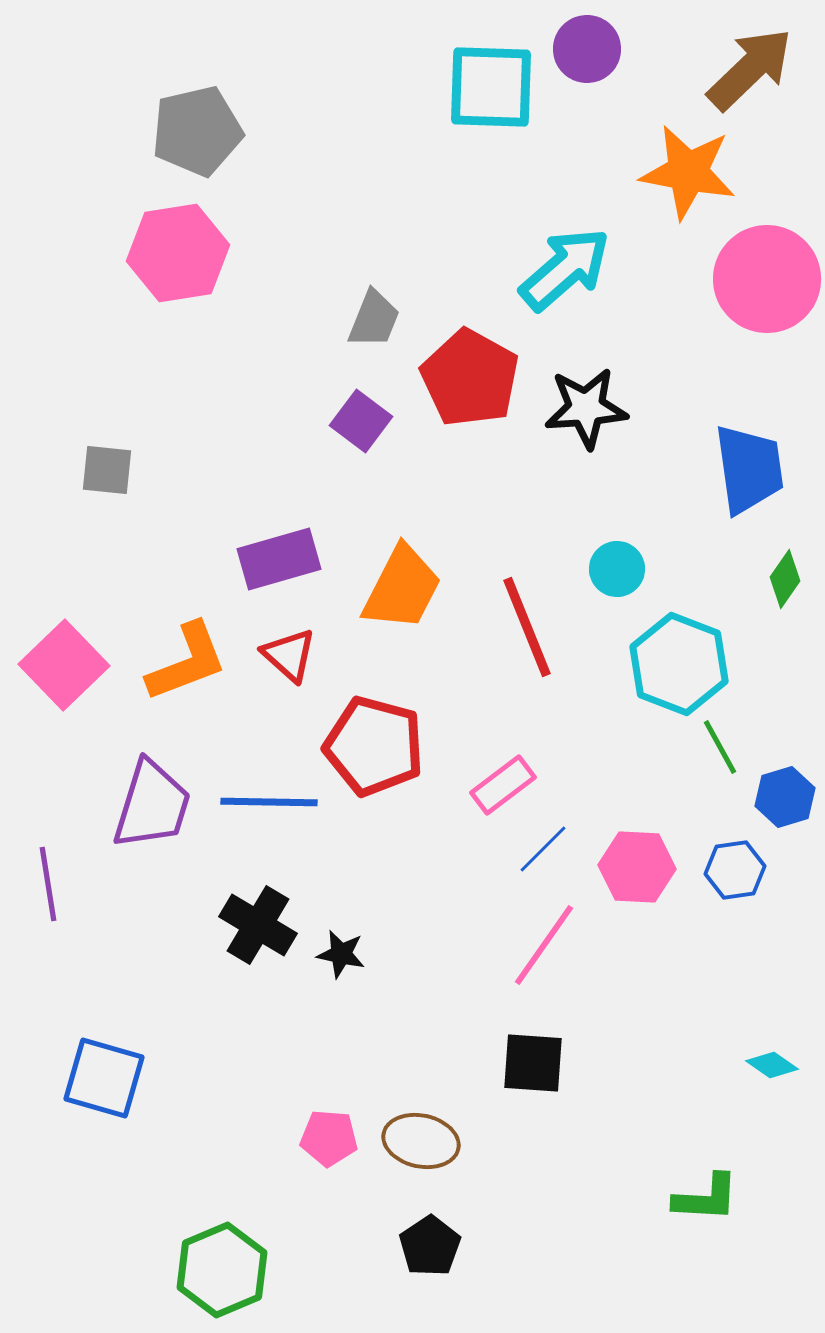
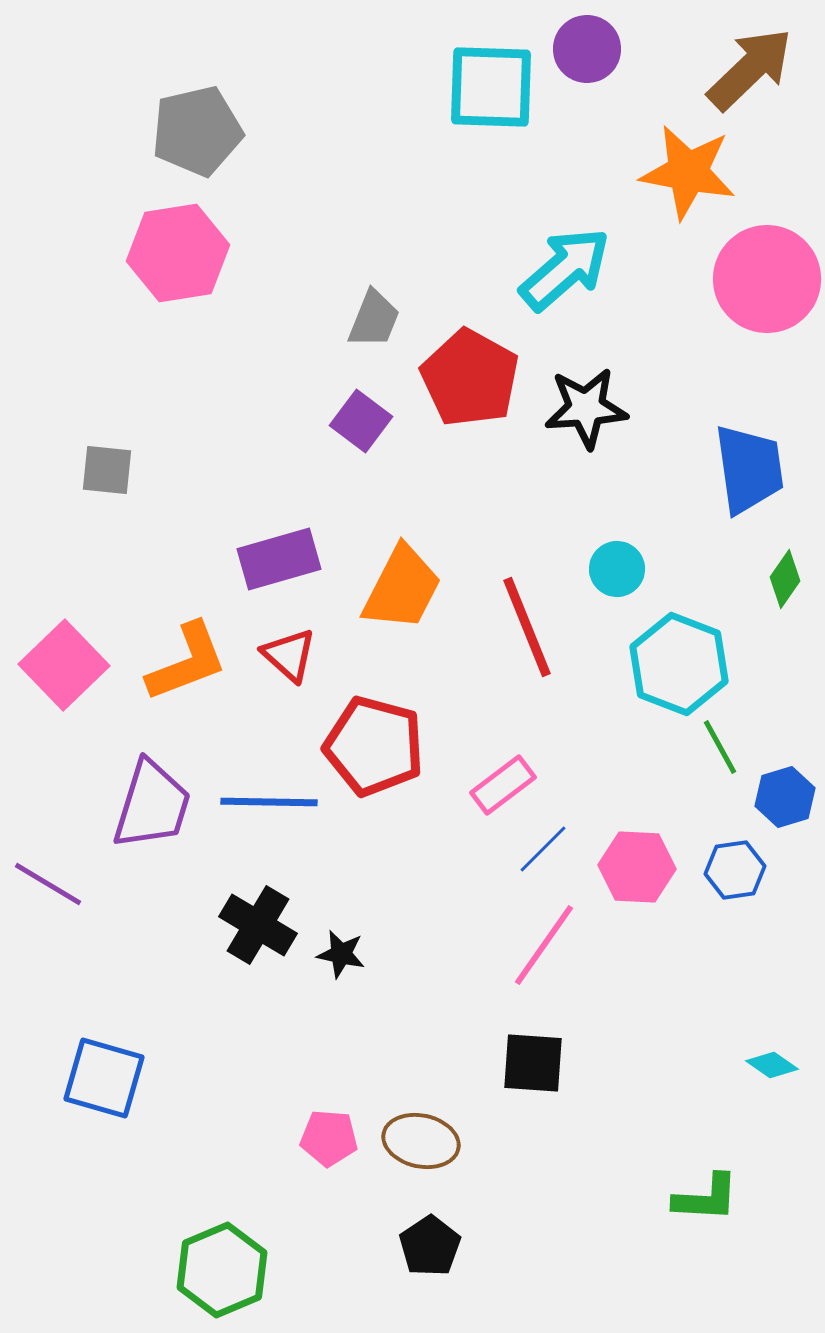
purple line at (48, 884): rotated 50 degrees counterclockwise
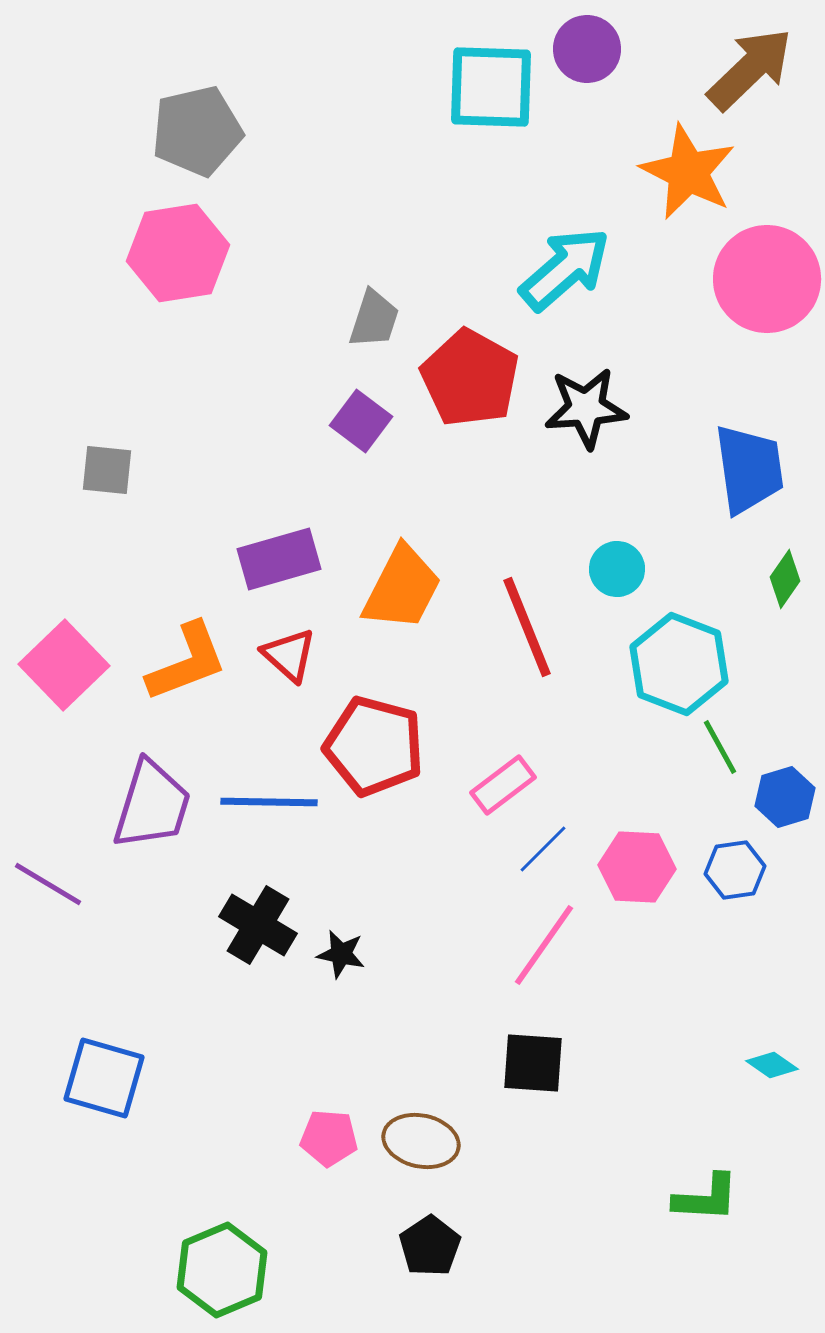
orange star at (688, 172): rotated 16 degrees clockwise
gray trapezoid at (374, 319): rotated 4 degrees counterclockwise
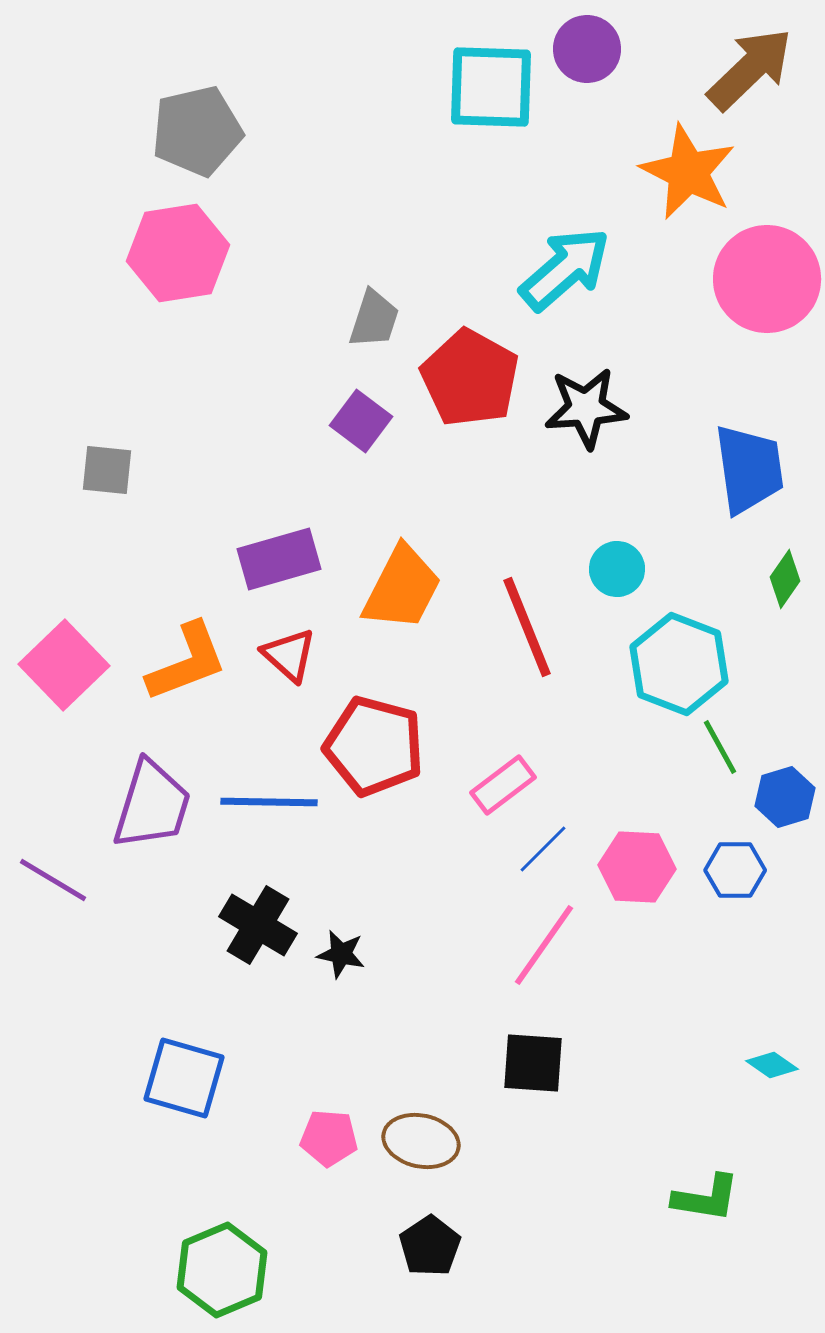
blue hexagon at (735, 870): rotated 8 degrees clockwise
purple line at (48, 884): moved 5 px right, 4 px up
blue square at (104, 1078): moved 80 px right
green L-shape at (706, 1198): rotated 6 degrees clockwise
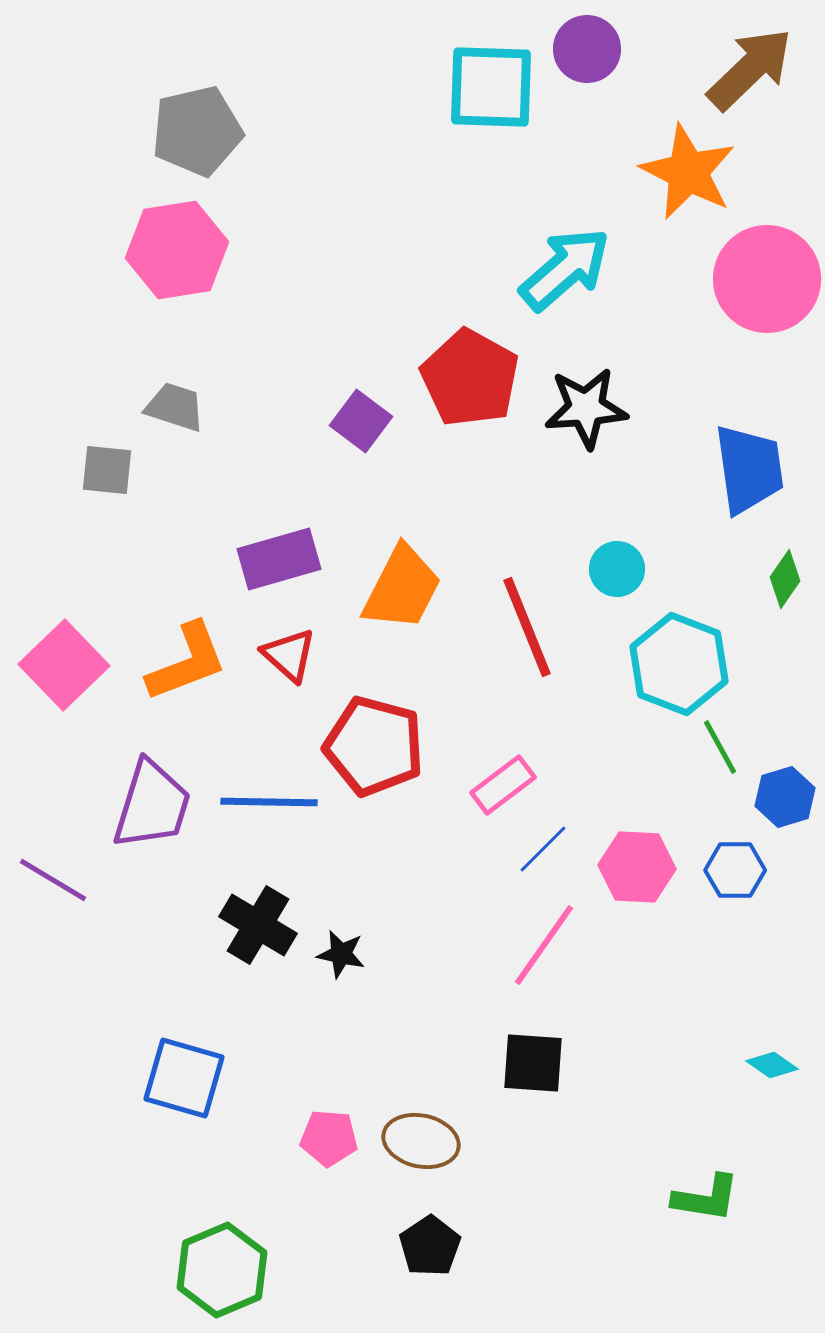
pink hexagon at (178, 253): moved 1 px left, 3 px up
gray trapezoid at (374, 319): moved 199 px left, 88 px down; rotated 90 degrees counterclockwise
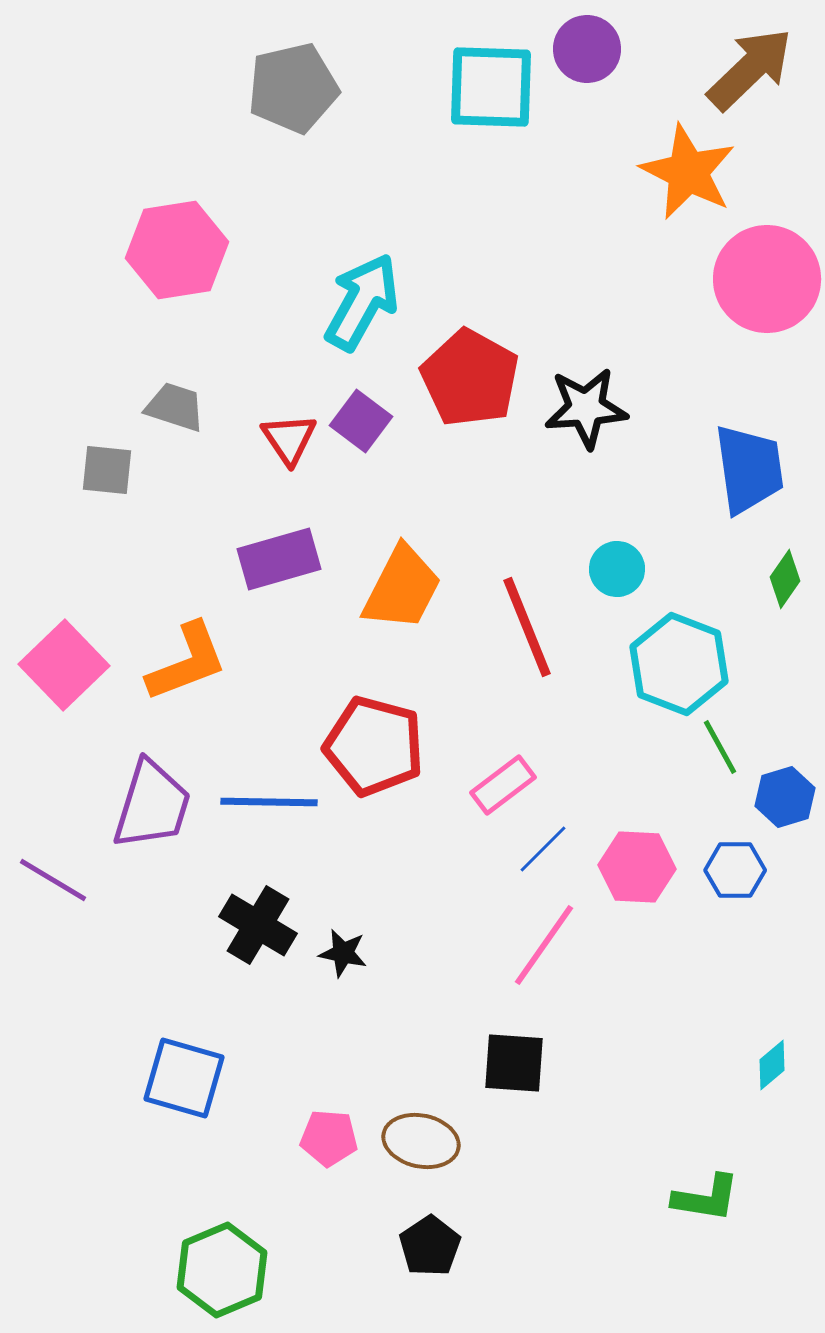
gray pentagon at (197, 131): moved 96 px right, 43 px up
cyan arrow at (565, 269): moved 203 px left, 33 px down; rotated 20 degrees counterclockwise
red triangle at (289, 655): moved 216 px up; rotated 14 degrees clockwise
black star at (341, 954): moved 2 px right, 1 px up
black square at (533, 1063): moved 19 px left
cyan diamond at (772, 1065): rotated 75 degrees counterclockwise
